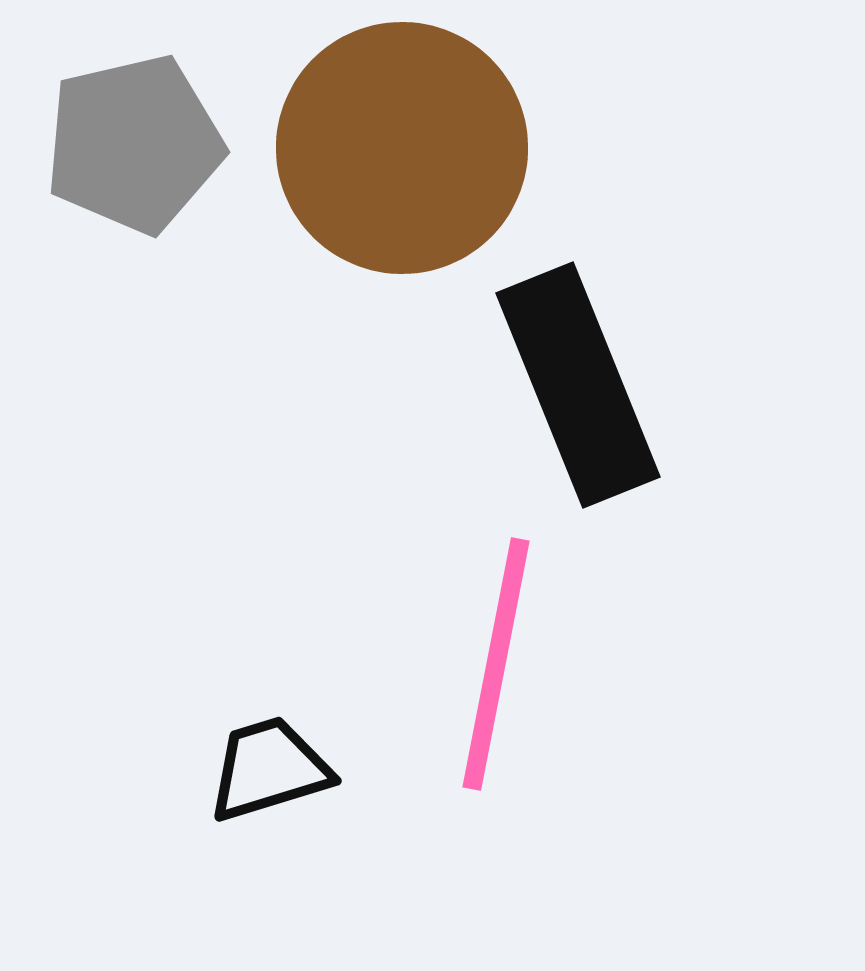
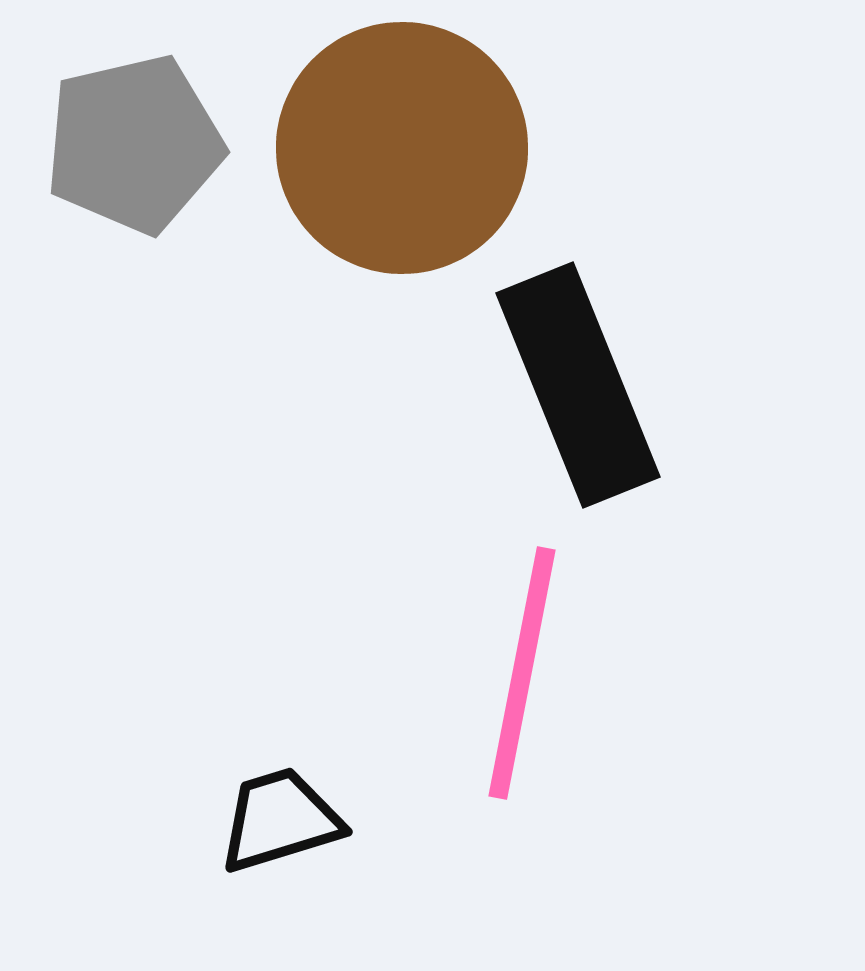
pink line: moved 26 px right, 9 px down
black trapezoid: moved 11 px right, 51 px down
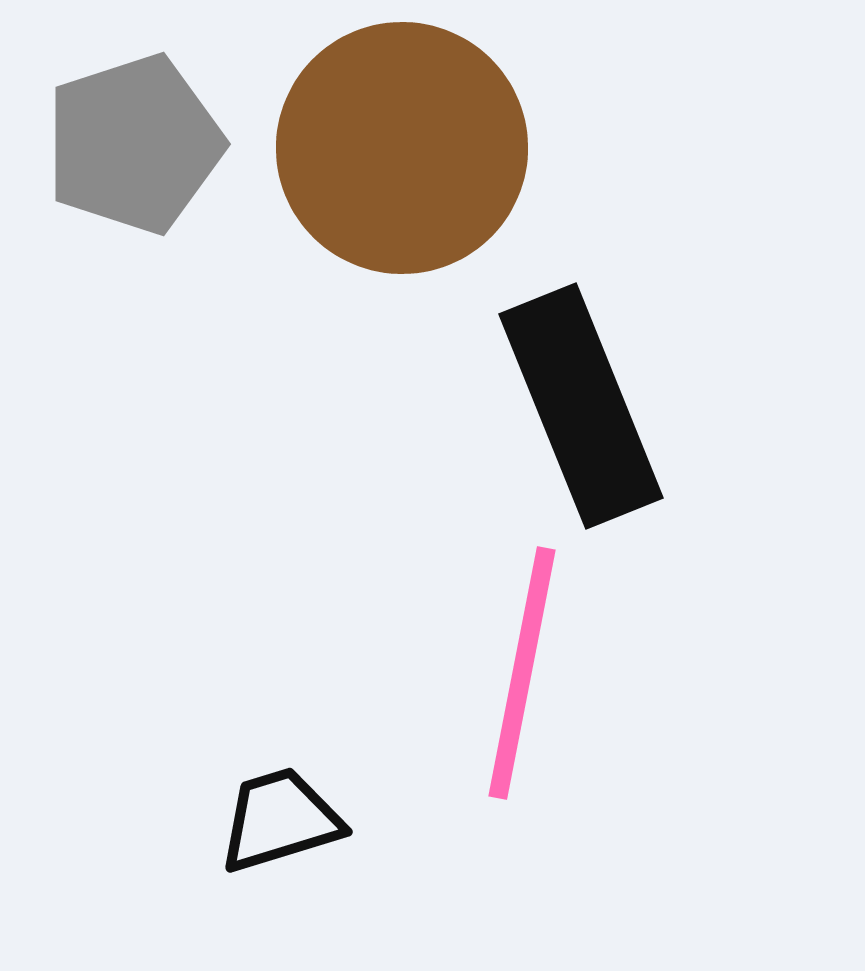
gray pentagon: rotated 5 degrees counterclockwise
black rectangle: moved 3 px right, 21 px down
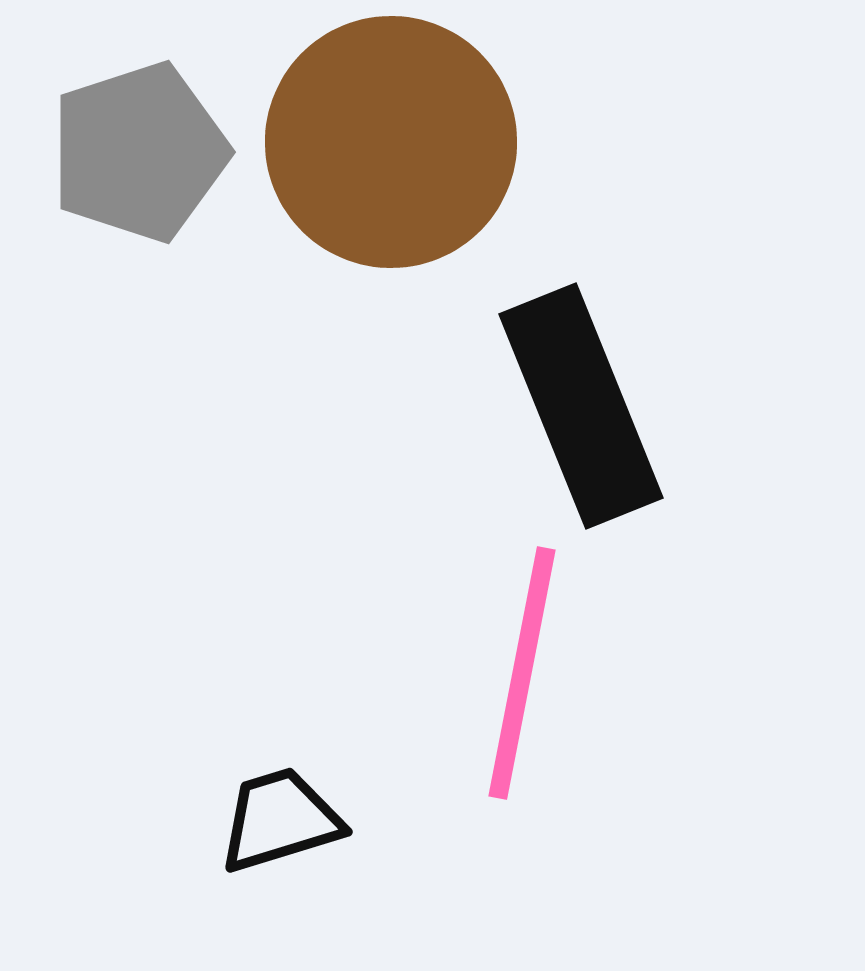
gray pentagon: moved 5 px right, 8 px down
brown circle: moved 11 px left, 6 px up
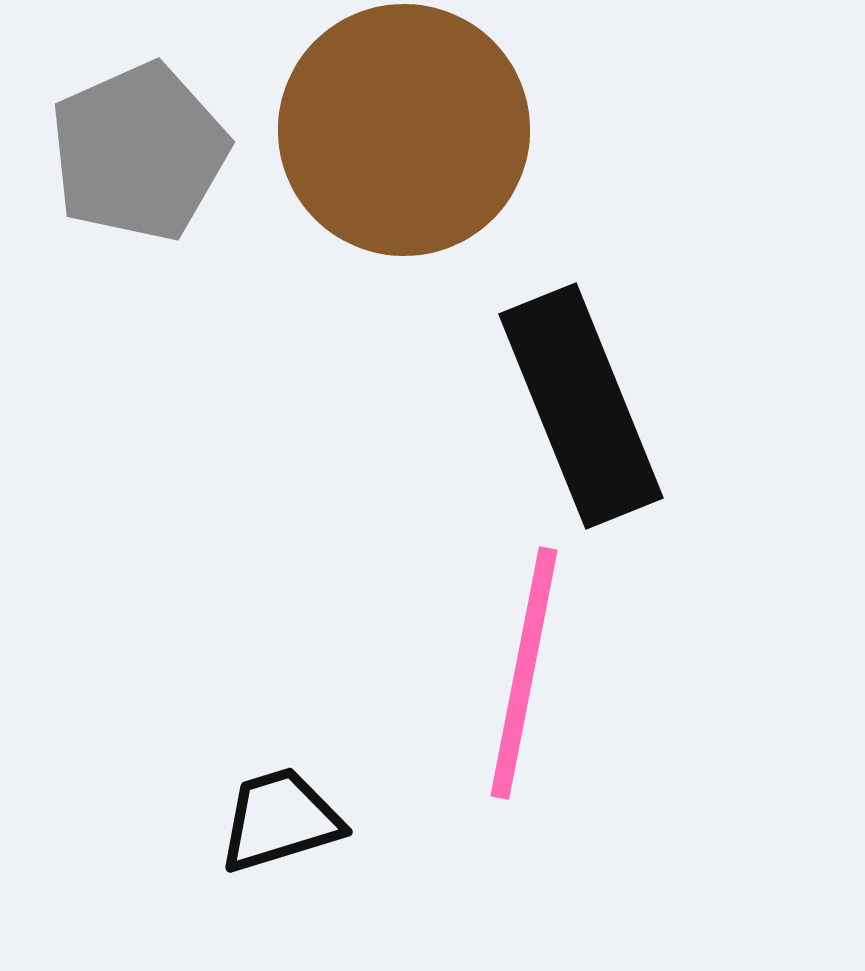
brown circle: moved 13 px right, 12 px up
gray pentagon: rotated 6 degrees counterclockwise
pink line: moved 2 px right
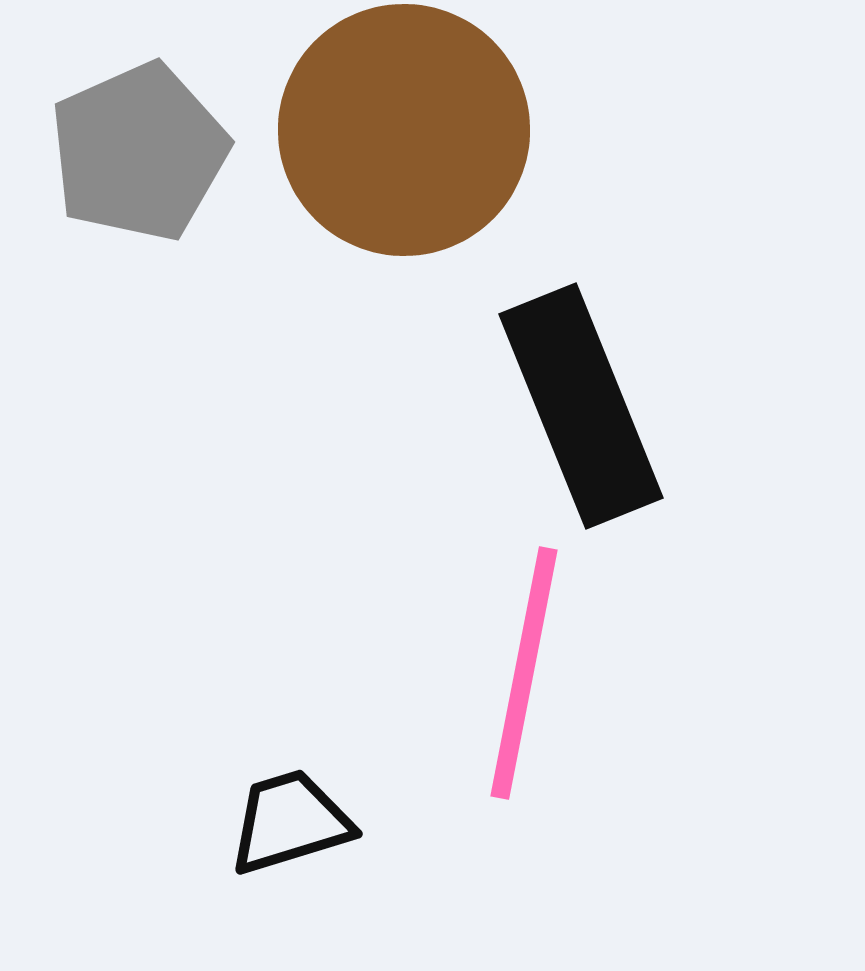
black trapezoid: moved 10 px right, 2 px down
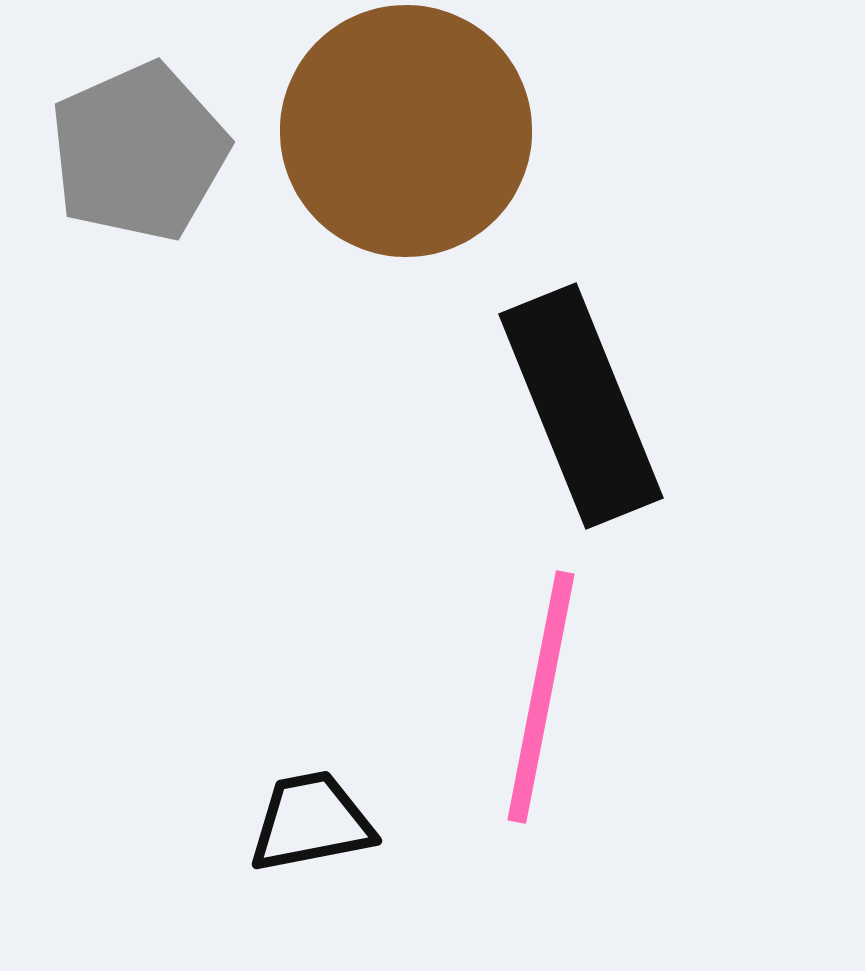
brown circle: moved 2 px right, 1 px down
pink line: moved 17 px right, 24 px down
black trapezoid: moved 21 px right; rotated 6 degrees clockwise
